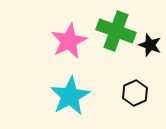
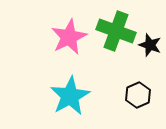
pink star: moved 4 px up
black hexagon: moved 3 px right, 2 px down
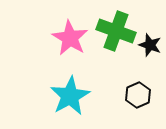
pink star: moved 1 px right, 1 px down; rotated 15 degrees counterclockwise
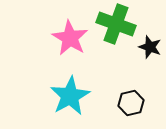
green cross: moved 7 px up
black star: moved 2 px down
black hexagon: moved 7 px left, 8 px down; rotated 10 degrees clockwise
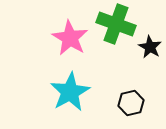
black star: rotated 10 degrees clockwise
cyan star: moved 4 px up
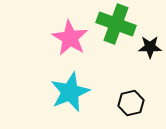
black star: rotated 30 degrees counterclockwise
cyan star: rotated 6 degrees clockwise
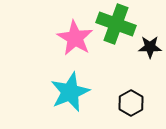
pink star: moved 5 px right
black hexagon: rotated 15 degrees counterclockwise
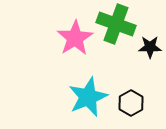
pink star: rotated 9 degrees clockwise
cyan star: moved 18 px right, 5 px down
